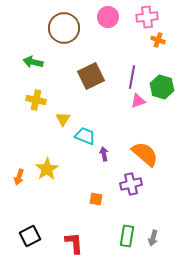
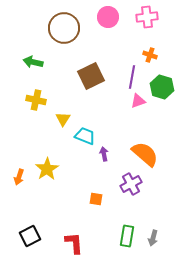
orange cross: moved 8 px left, 15 px down
purple cross: rotated 15 degrees counterclockwise
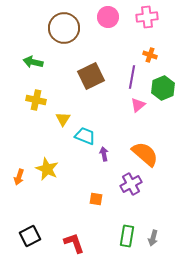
green hexagon: moved 1 px right, 1 px down; rotated 20 degrees clockwise
pink triangle: moved 4 px down; rotated 21 degrees counterclockwise
yellow star: rotated 15 degrees counterclockwise
red L-shape: rotated 15 degrees counterclockwise
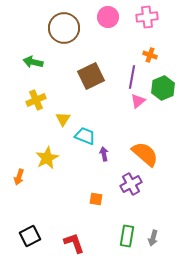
yellow cross: rotated 36 degrees counterclockwise
pink triangle: moved 4 px up
yellow star: moved 11 px up; rotated 20 degrees clockwise
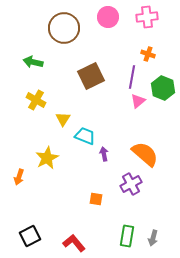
orange cross: moved 2 px left, 1 px up
green hexagon: rotated 15 degrees counterclockwise
yellow cross: rotated 36 degrees counterclockwise
red L-shape: rotated 20 degrees counterclockwise
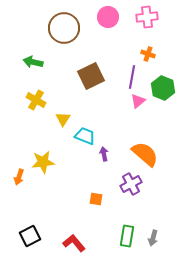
yellow star: moved 4 px left, 4 px down; rotated 20 degrees clockwise
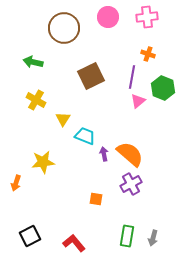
orange semicircle: moved 15 px left
orange arrow: moved 3 px left, 6 px down
